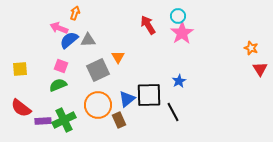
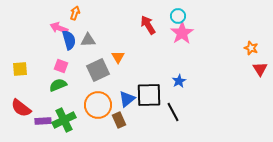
blue semicircle: rotated 114 degrees clockwise
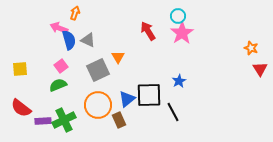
red arrow: moved 6 px down
gray triangle: rotated 28 degrees clockwise
pink square: rotated 32 degrees clockwise
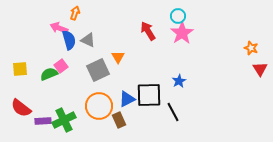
green semicircle: moved 9 px left, 11 px up
blue triangle: rotated 12 degrees clockwise
orange circle: moved 1 px right, 1 px down
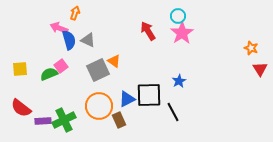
orange triangle: moved 4 px left, 4 px down; rotated 24 degrees counterclockwise
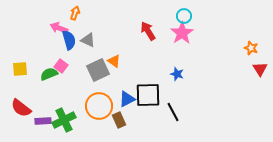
cyan circle: moved 6 px right
pink square: rotated 16 degrees counterclockwise
blue star: moved 2 px left, 7 px up; rotated 24 degrees counterclockwise
black square: moved 1 px left
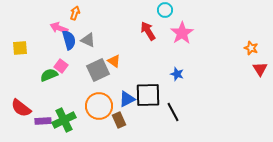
cyan circle: moved 19 px left, 6 px up
yellow square: moved 21 px up
green semicircle: moved 1 px down
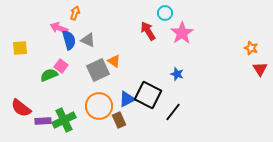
cyan circle: moved 3 px down
black square: rotated 28 degrees clockwise
black line: rotated 66 degrees clockwise
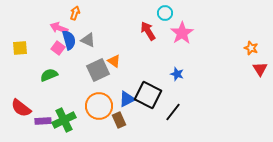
pink square: moved 3 px left, 18 px up
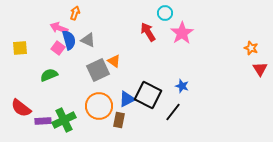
red arrow: moved 1 px down
blue star: moved 5 px right, 12 px down
brown rectangle: rotated 35 degrees clockwise
